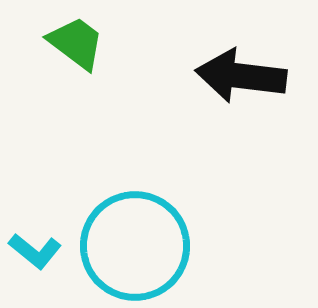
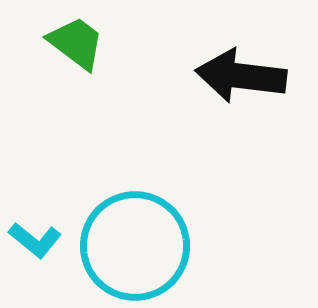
cyan L-shape: moved 11 px up
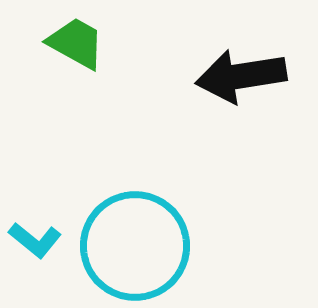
green trapezoid: rotated 8 degrees counterclockwise
black arrow: rotated 16 degrees counterclockwise
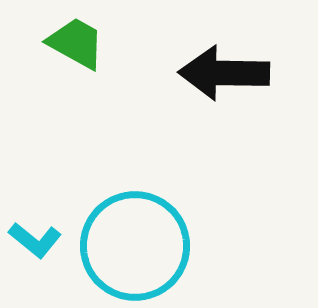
black arrow: moved 17 px left, 3 px up; rotated 10 degrees clockwise
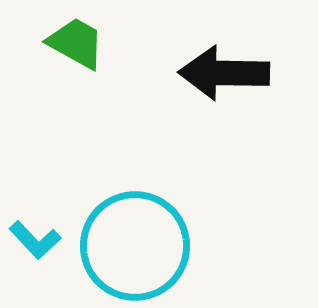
cyan L-shape: rotated 8 degrees clockwise
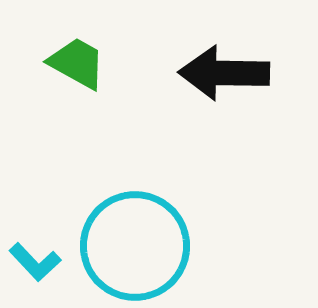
green trapezoid: moved 1 px right, 20 px down
cyan L-shape: moved 22 px down
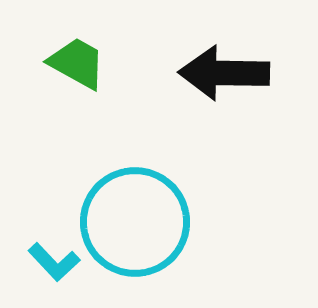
cyan circle: moved 24 px up
cyan L-shape: moved 19 px right
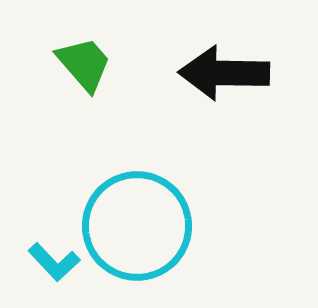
green trapezoid: moved 7 px right, 1 px down; rotated 20 degrees clockwise
cyan circle: moved 2 px right, 4 px down
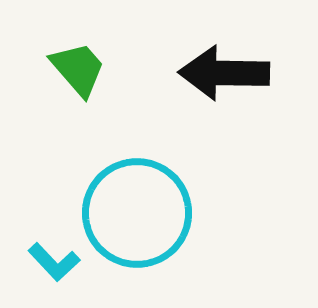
green trapezoid: moved 6 px left, 5 px down
cyan circle: moved 13 px up
